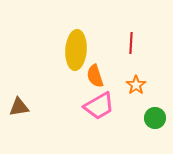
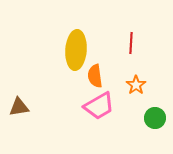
orange semicircle: rotated 10 degrees clockwise
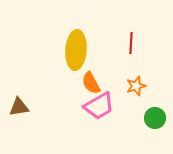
orange semicircle: moved 4 px left, 7 px down; rotated 20 degrees counterclockwise
orange star: moved 1 px down; rotated 18 degrees clockwise
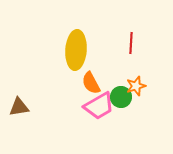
green circle: moved 34 px left, 21 px up
